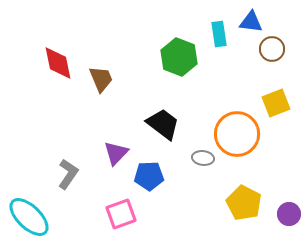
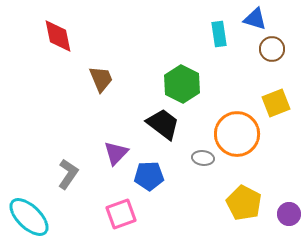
blue triangle: moved 4 px right, 3 px up; rotated 10 degrees clockwise
green hexagon: moved 3 px right, 27 px down; rotated 6 degrees clockwise
red diamond: moved 27 px up
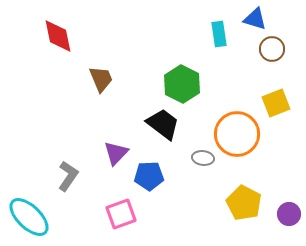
gray L-shape: moved 2 px down
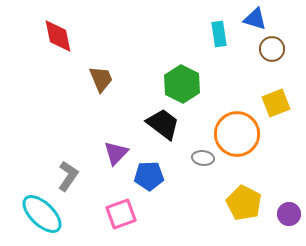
cyan ellipse: moved 13 px right, 3 px up
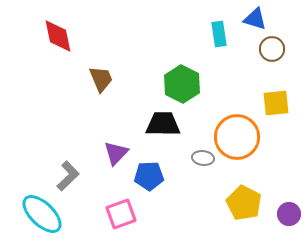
yellow square: rotated 16 degrees clockwise
black trapezoid: rotated 36 degrees counterclockwise
orange circle: moved 3 px down
gray L-shape: rotated 12 degrees clockwise
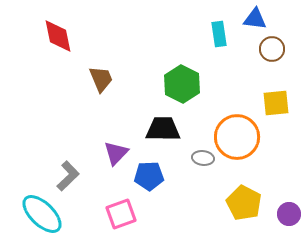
blue triangle: rotated 10 degrees counterclockwise
black trapezoid: moved 5 px down
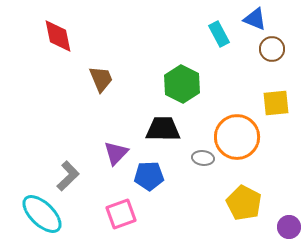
blue triangle: rotated 15 degrees clockwise
cyan rectangle: rotated 20 degrees counterclockwise
purple circle: moved 13 px down
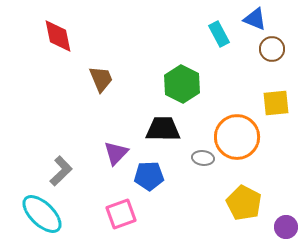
gray L-shape: moved 7 px left, 5 px up
purple circle: moved 3 px left
